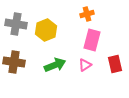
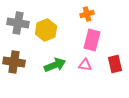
gray cross: moved 2 px right, 1 px up
pink triangle: rotated 40 degrees clockwise
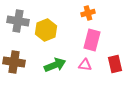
orange cross: moved 1 px right, 1 px up
gray cross: moved 2 px up
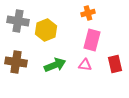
brown cross: moved 2 px right
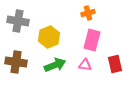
yellow hexagon: moved 3 px right, 7 px down
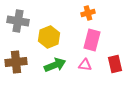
brown cross: rotated 15 degrees counterclockwise
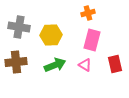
gray cross: moved 1 px right, 6 px down
yellow hexagon: moved 2 px right, 2 px up; rotated 20 degrees clockwise
pink triangle: rotated 24 degrees clockwise
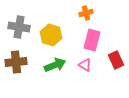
orange cross: moved 2 px left
yellow hexagon: rotated 20 degrees clockwise
red rectangle: moved 1 px right, 4 px up; rotated 12 degrees counterclockwise
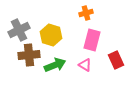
gray cross: moved 3 px down; rotated 35 degrees counterclockwise
brown cross: moved 13 px right, 7 px up
